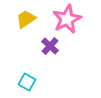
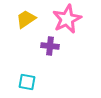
purple cross: rotated 36 degrees counterclockwise
cyan square: rotated 18 degrees counterclockwise
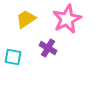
purple cross: moved 2 px left, 2 px down; rotated 24 degrees clockwise
cyan square: moved 14 px left, 25 px up
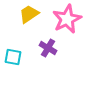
yellow trapezoid: moved 3 px right, 5 px up
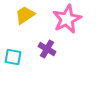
yellow trapezoid: moved 4 px left, 1 px down
purple cross: moved 1 px left, 1 px down
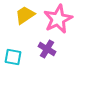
pink star: moved 9 px left
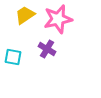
pink star: rotated 12 degrees clockwise
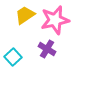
pink star: moved 3 px left, 1 px down
cyan square: rotated 36 degrees clockwise
